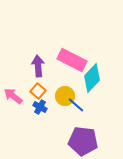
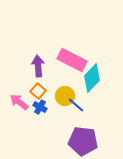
pink arrow: moved 6 px right, 6 px down
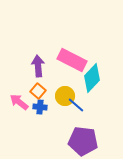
blue cross: rotated 24 degrees counterclockwise
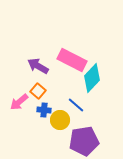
purple arrow: rotated 55 degrees counterclockwise
yellow circle: moved 5 px left, 24 px down
pink arrow: rotated 78 degrees counterclockwise
blue cross: moved 4 px right, 3 px down
purple pentagon: moved 1 px right; rotated 16 degrees counterclockwise
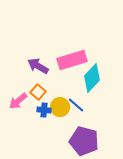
pink rectangle: rotated 44 degrees counterclockwise
orange square: moved 1 px down
pink arrow: moved 1 px left, 1 px up
yellow circle: moved 13 px up
purple pentagon: rotated 24 degrees clockwise
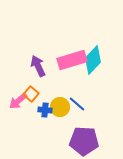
purple arrow: rotated 35 degrees clockwise
cyan diamond: moved 1 px right, 18 px up
orange square: moved 7 px left, 2 px down
blue line: moved 1 px right, 1 px up
blue cross: moved 1 px right
purple pentagon: rotated 12 degrees counterclockwise
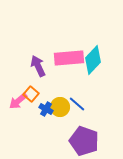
pink rectangle: moved 3 px left, 2 px up; rotated 12 degrees clockwise
blue cross: moved 1 px right, 1 px up; rotated 24 degrees clockwise
purple pentagon: rotated 16 degrees clockwise
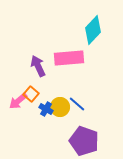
cyan diamond: moved 30 px up
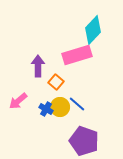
pink rectangle: moved 8 px right, 3 px up; rotated 12 degrees counterclockwise
purple arrow: rotated 25 degrees clockwise
orange square: moved 25 px right, 12 px up
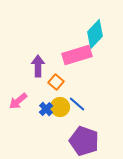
cyan diamond: moved 2 px right, 4 px down
blue cross: rotated 16 degrees clockwise
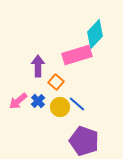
blue cross: moved 8 px left, 8 px up
